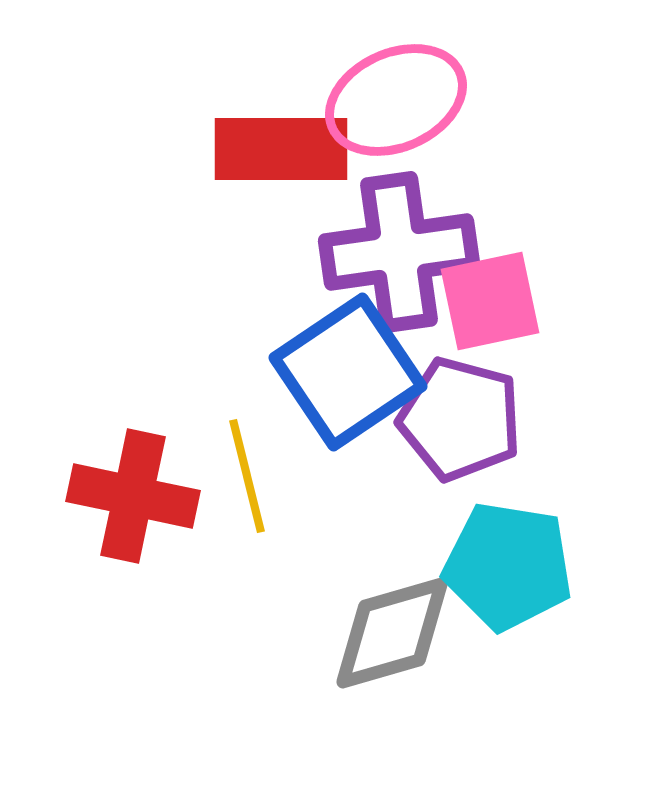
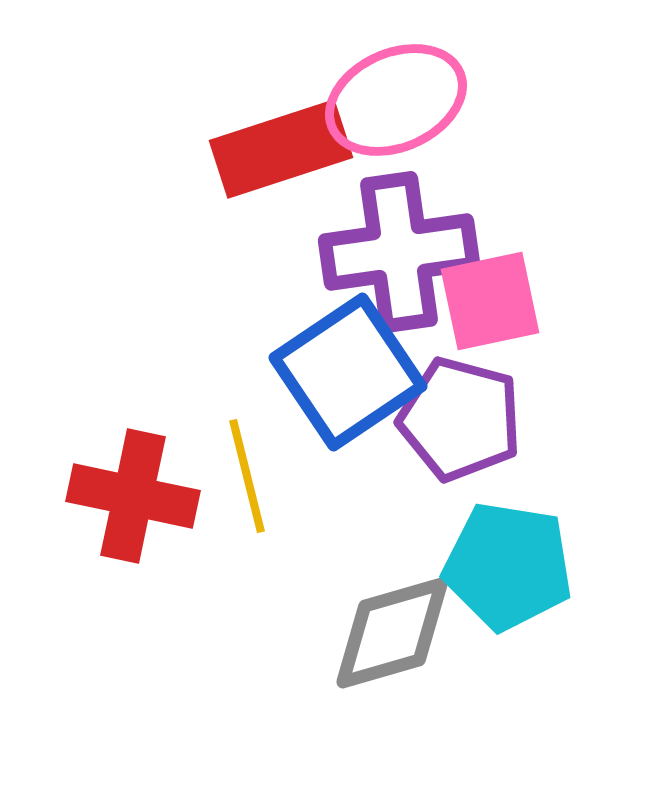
red rectangle: rotated 18 degrees counterclockwise
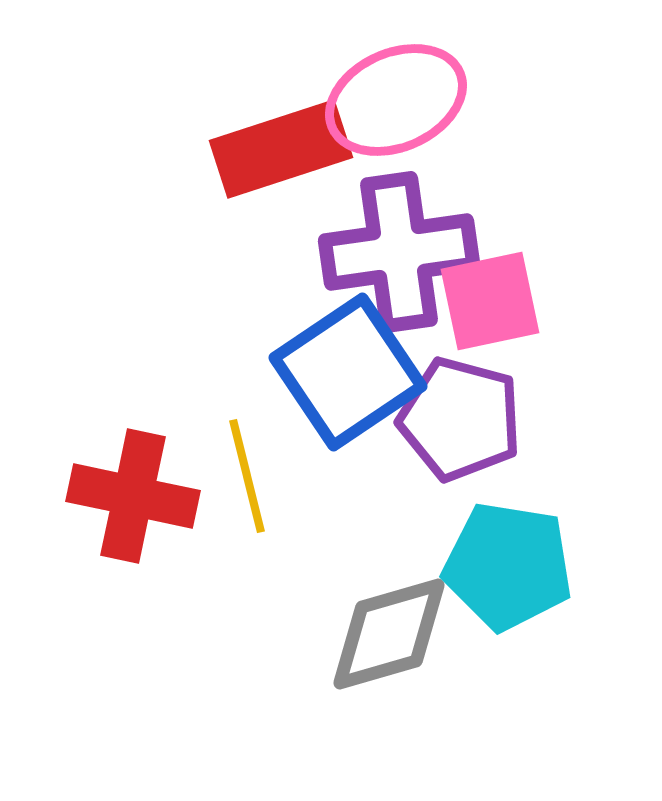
gray diamond: moved 3 px left, 1 px down
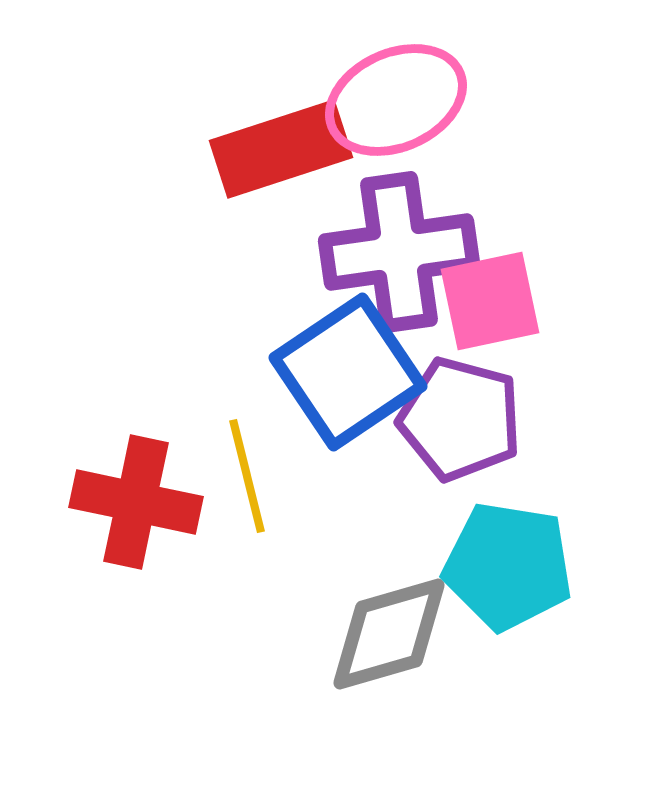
red cross: moved 3 px right, 6 px down
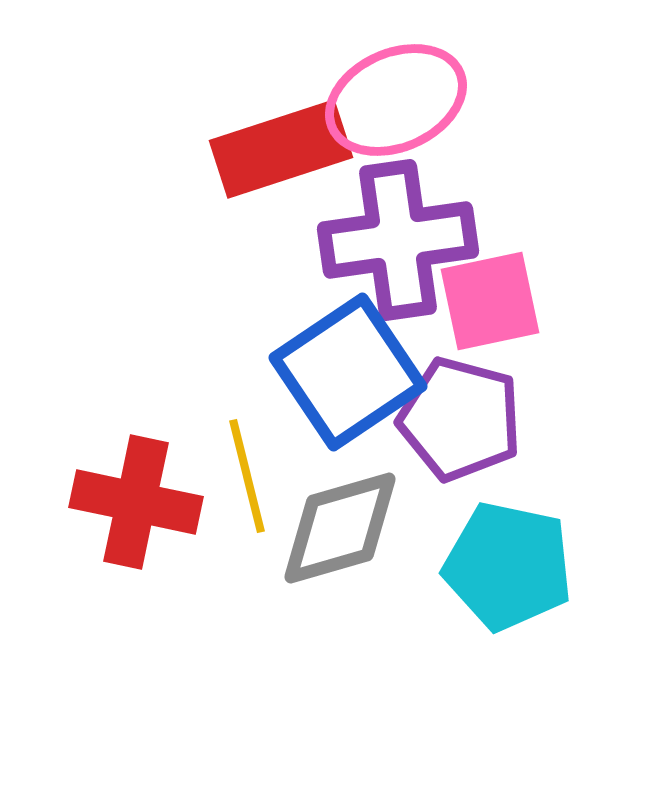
purple cross: moved 1 px left, 12 px up
cyan pentagon: rotated 3 degrees clockwise
gray diamond: moved 49 px left, 106 px up
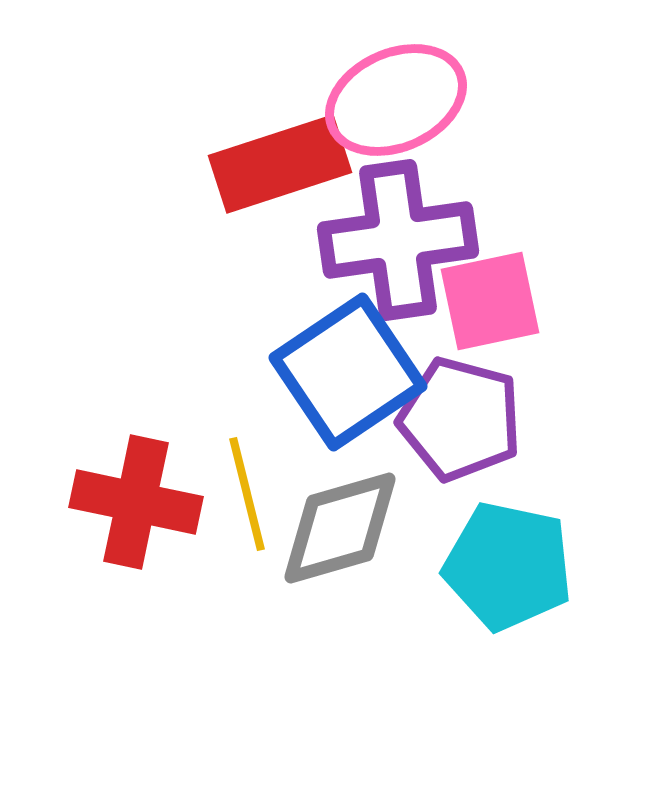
red rectangle: moved 1 px left, 15 px down
yellow line: moved 18 px down
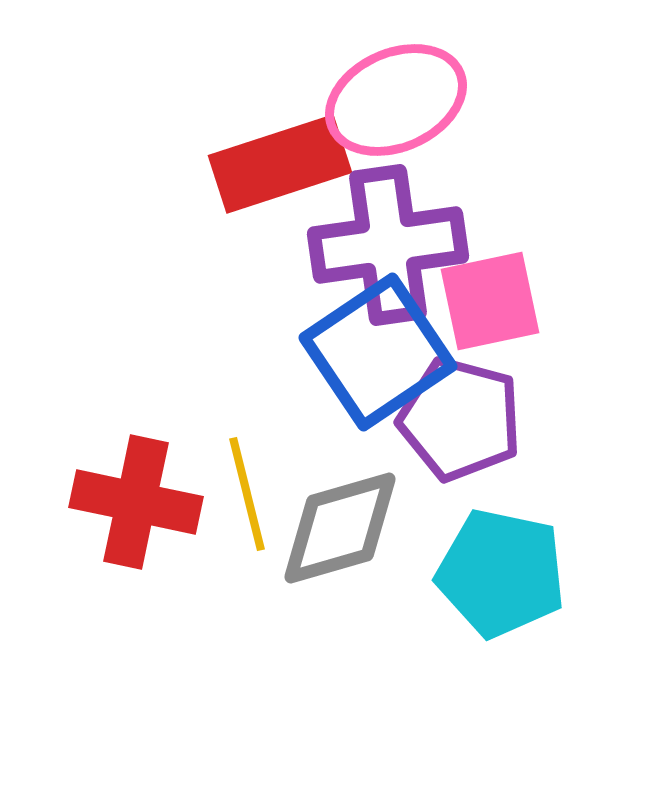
purple cross: moved 10 px left, 5 px down
blue square: moved 30 px right, 20 px up
cyan pentagon: moved 7 px left, 7 px down
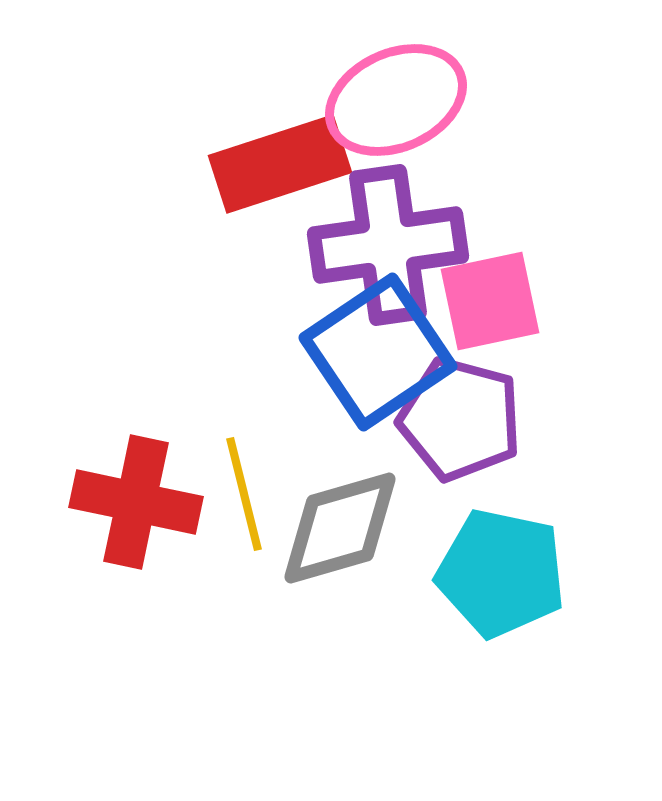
yellow line: moved 3 px left
